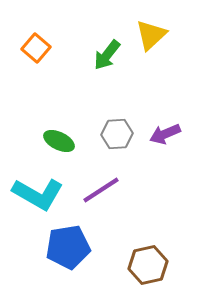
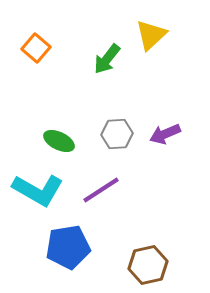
green arrow: moved 4 px down
cyan L-shape: moved 4 px up
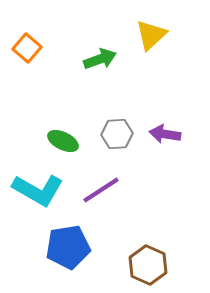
orange square: moved 9 px left
green arrow: moved 7 px left; rotated 148 degrees counterclockwise
purple arrow: rotated 32 degrees clockwise
green ellipse: moved 4 px right
brown hexagon: rotated 24 degrees counterclockwise
